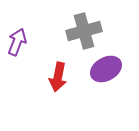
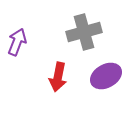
gray cross: moved 1 px down
purple ellipse: moved 7 px down
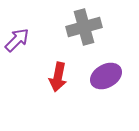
gray cross: moved 5 px up
purple arrow: moved 2 px up; rotated 24 degrees clockwise
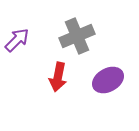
gray cross: moved 7 px left, 9 px down; rotated 8 degrees counterclockwise
purple ellipse: moved 2 px right, 4 px down
